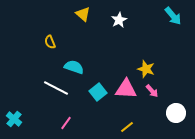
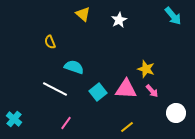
white line: moved 1 px left, 1 px down
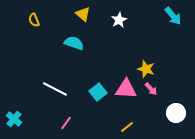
yellow semicircle: moved 16 px left, 22 px up
cyan semicircle: moved 24 px up
pink arrow: moved 1 px left, 2 px up
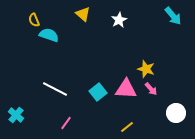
cyan semicircle: moved 25 px left, 8 px up
cyan cross: moved 2 px right, 4 px up
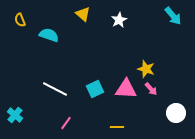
yellow semicircle: moved 14 px left
cyan square: moved 3 px left, 3 px up; rotated 12 degrees clockwise
cyan cross: moved 1 px left
yellow line: moved 10 px left; rotated 40 degrees clockwise
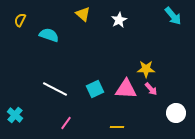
yellow semicircle: rotated 48 degrees clockwise
yellow star: rotated 18 degrees counterclockwise
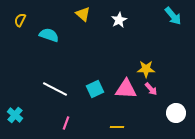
pink line: rotated 16 degrees counterclockwise
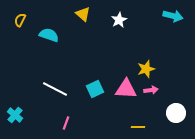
cyan arrow: rotated 36 degrees counterclockwise
yellow star: rotated 18 degrees counterclockwise
pink arrow: moved 1 px down; rotated 56 degrees counterclockwise
yellow line: moved 21 px right
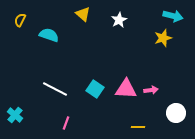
yellow star: moved 17 px right, 31 px up
cyan square: rotated 30 degrees counterclockwise
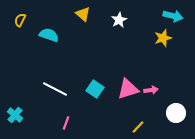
pink triangle: moved 2 px right; rotated 20 degrees counterclockwise
yellow line: rotated 48 degrees counterclockwise
